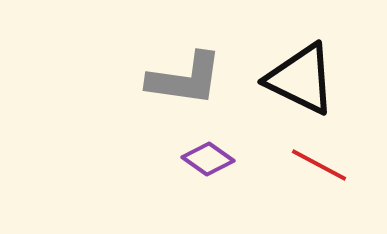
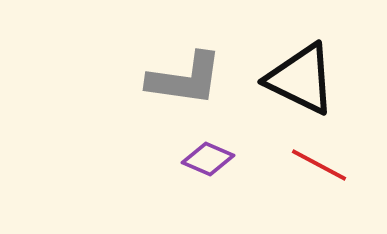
purple diamond: rotated 12 degrees counterclockwise
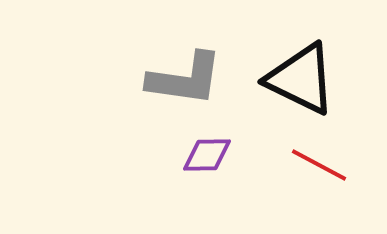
purple diamond: moved 1 px left, 4 px up; rotated 24 degrees counterclockwise
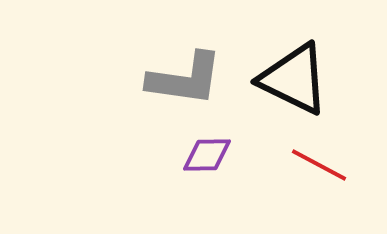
black triangle: moved 7 px left
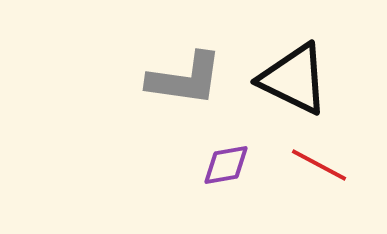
purple diamond: moved 19 px right, 10 px down; rotated 9 degrees counterclockwise
